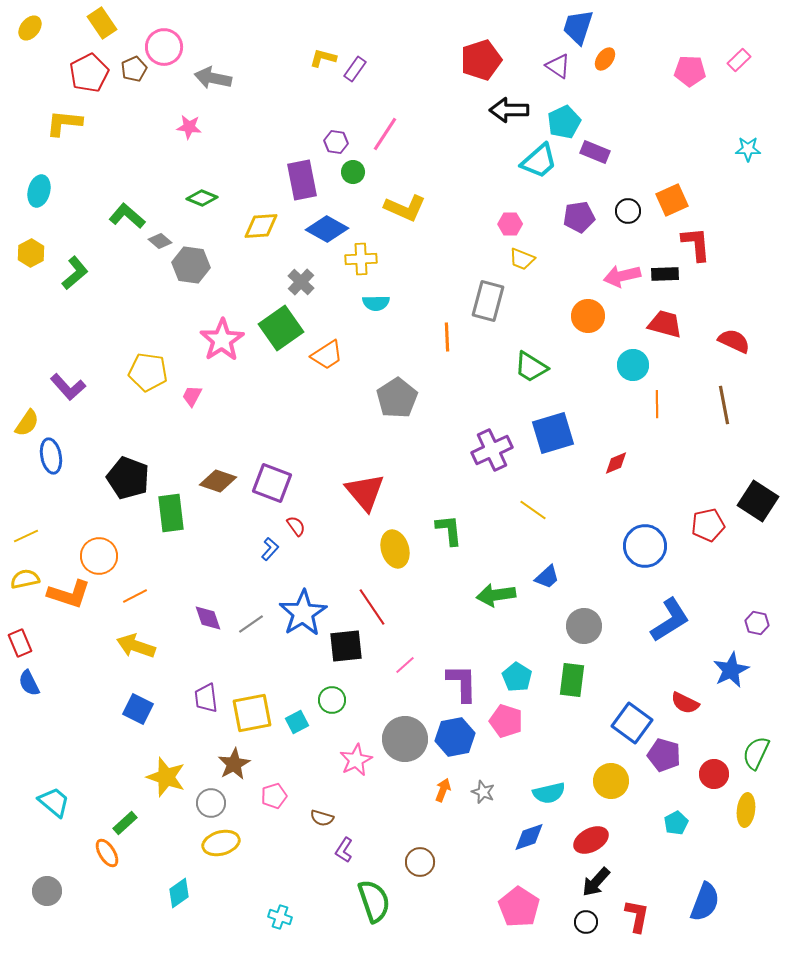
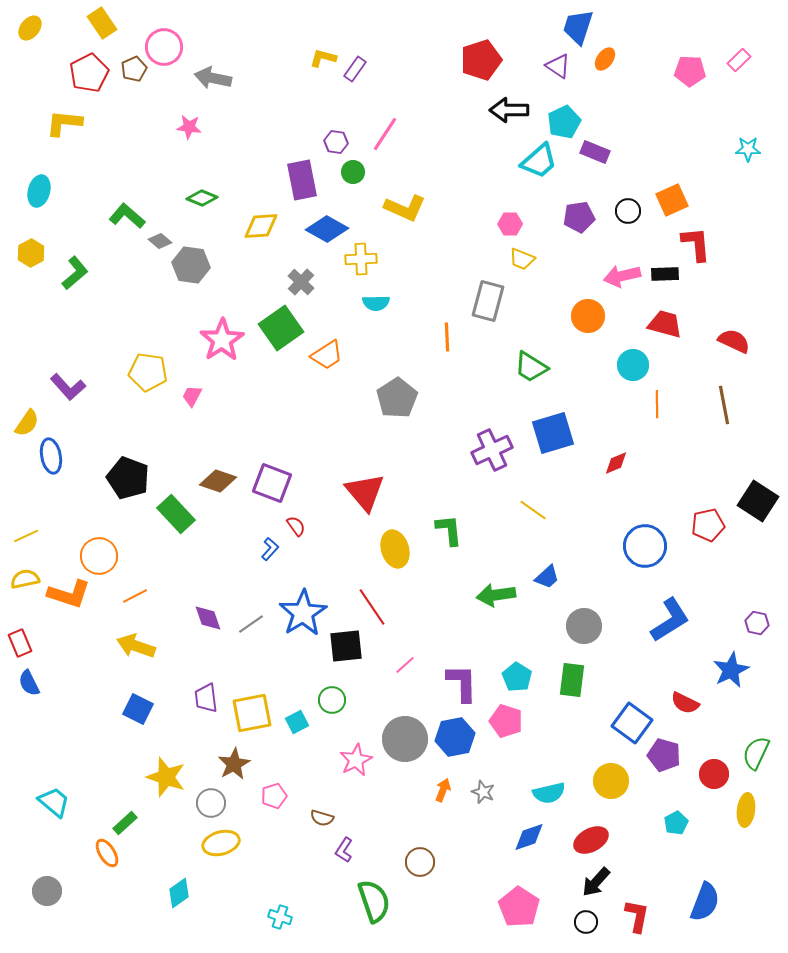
green rectangle at (171, 513): moved 5 px right, 1 px down; rotated 36 degrees counterclockwise
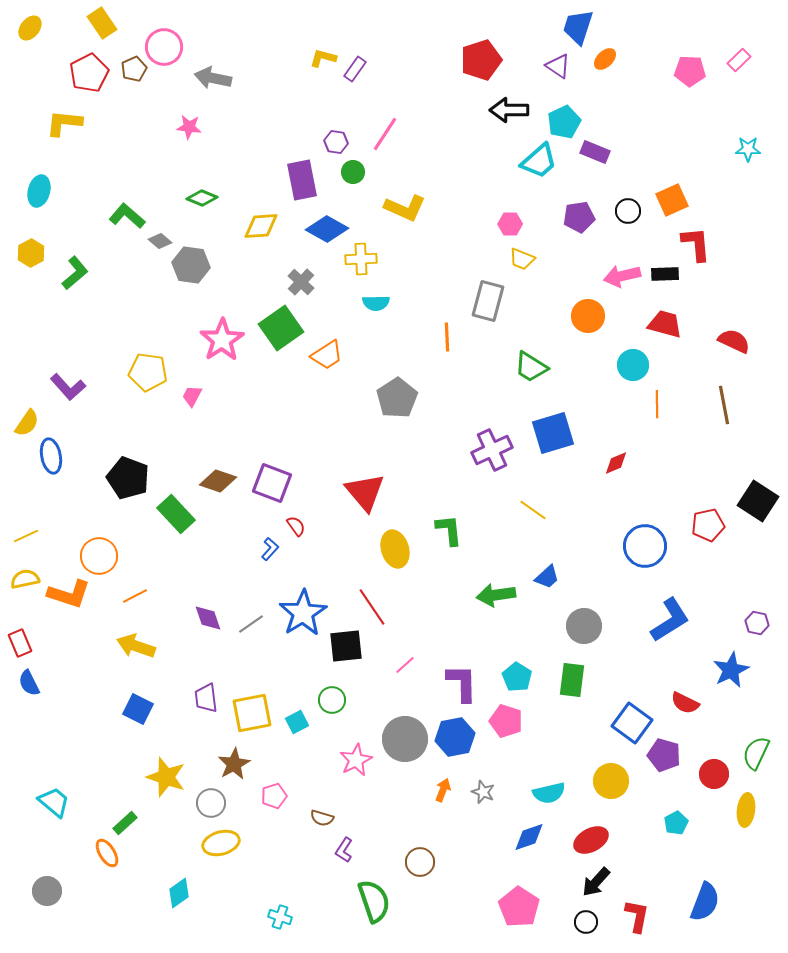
orange ellipse at (605, 59): rotated 10 degrees clockwise
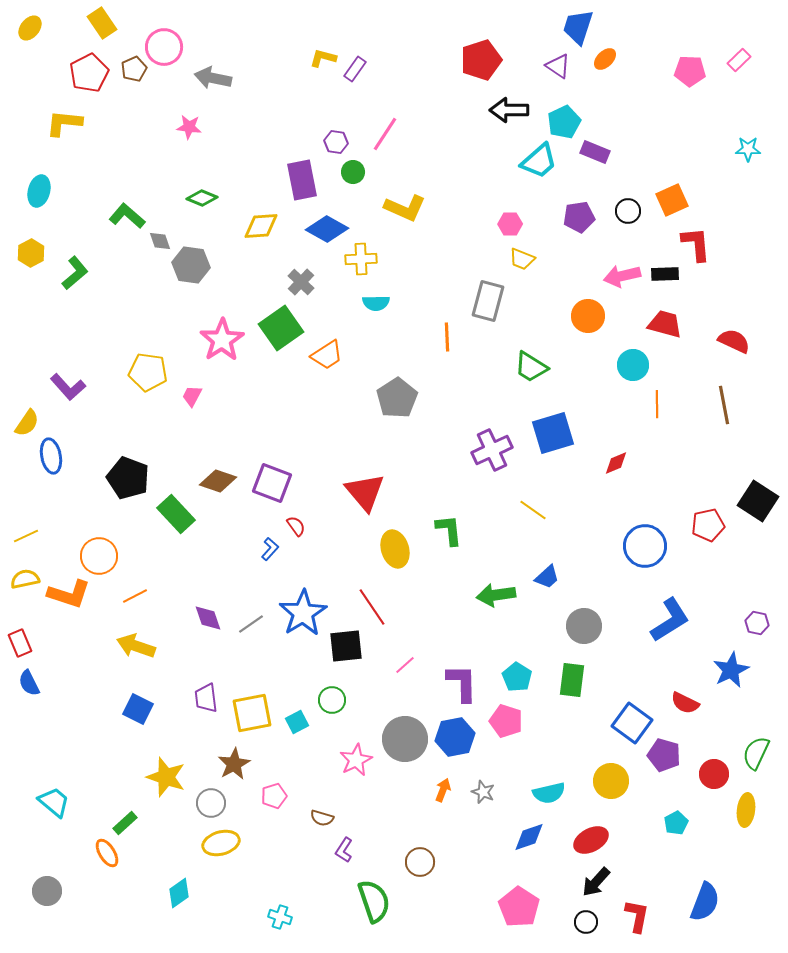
gray diamond at (160, 241): rotated 30 degrees clockwise
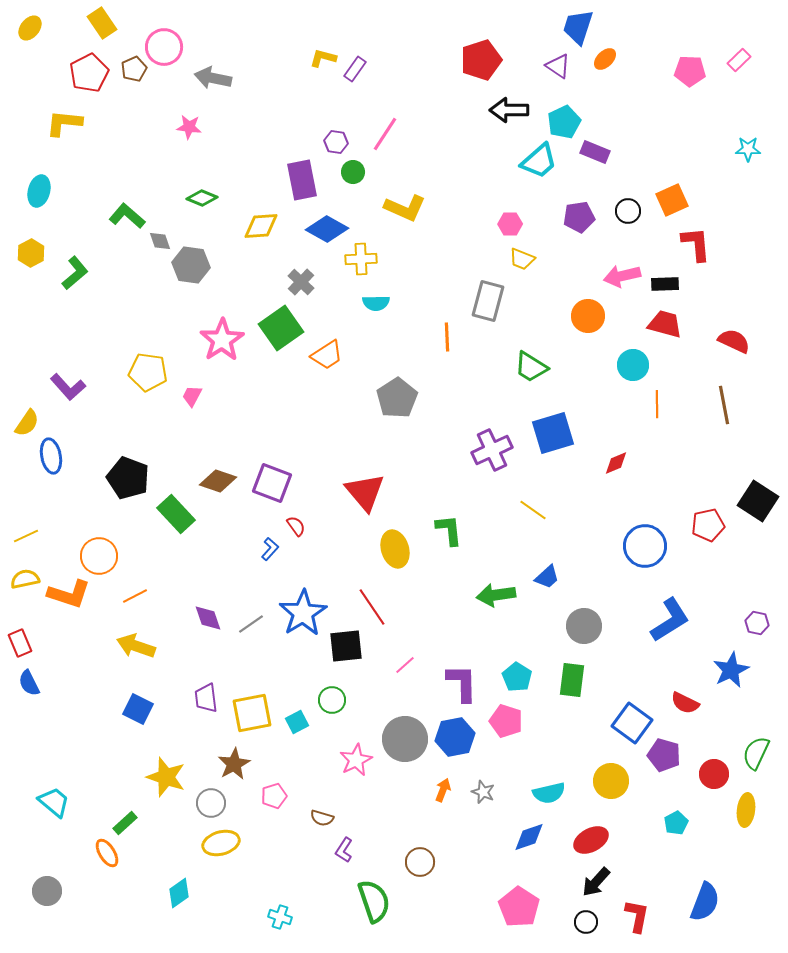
black rectangle at (665, 274): moved 10 px down
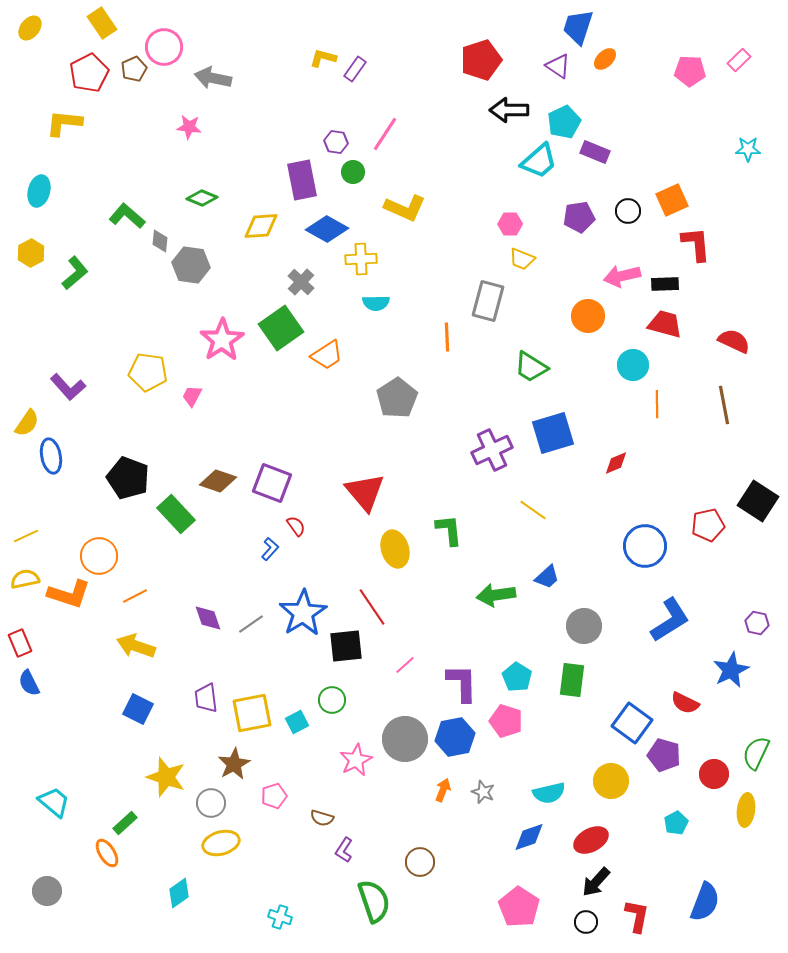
gray diamond at (160, 241): rotated 25 degrees clockwise
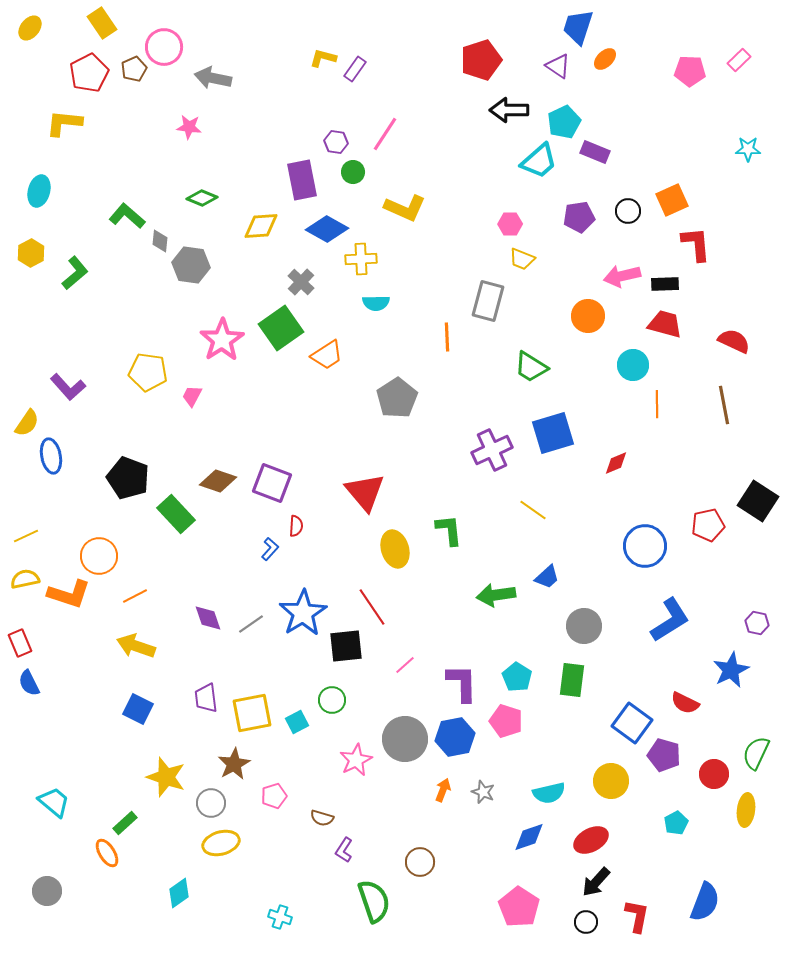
red semicircle at (296, 526): rotated 40 degrees clockwise
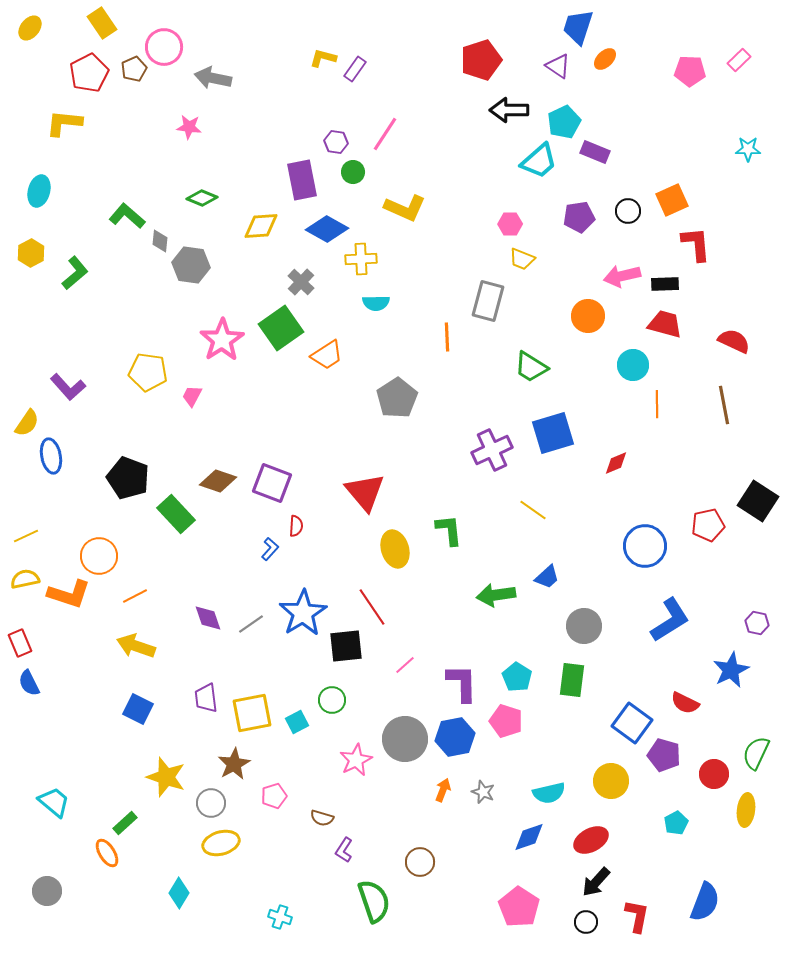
cyan diamond at (179, 893): rotated 24 degrees counterclockwise
